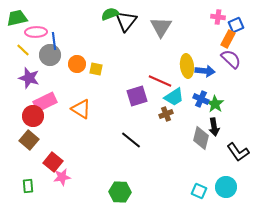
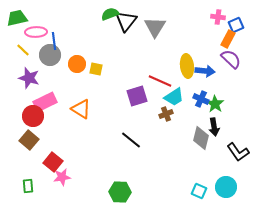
gray triangle: moved 6 px left
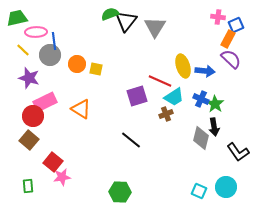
yellow ellipse: moved 4 px left; rotated 10 degrees counterclockwise
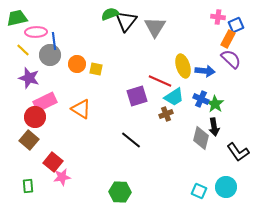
red circle: moved 2 px right, 1 px down
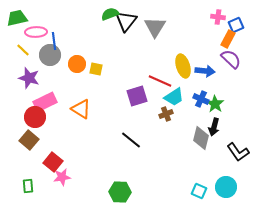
black arrow: rotated 24 degrees clockwise
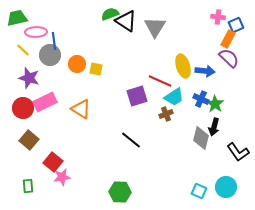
black triangle: rotated 35 degrees counterclockwise
purple semicircle: moved 2 px left, 1 px up
red circle: moved 12 px left, 9 px up
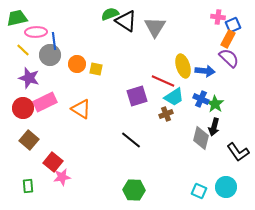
blue square: moved 3 px left
red line: moved 3 px right
green hexagon: moved 14 px right, 2 px up
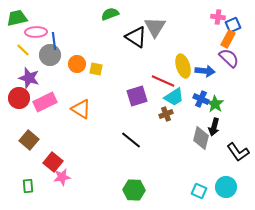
black triangle: moved 10 px right, 16 px down
red circle: moved 4 px left, 10 px up
